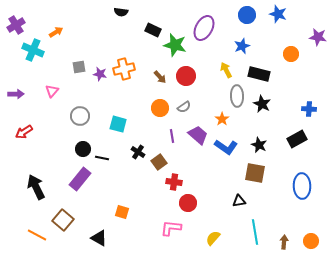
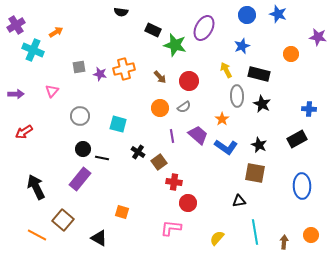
red circle at (186, 76): moved 3 px right, 5 px down
yellow semicircle at (213, 238): moved 4 px right
orange circle at (311, 241): moved 6 px up
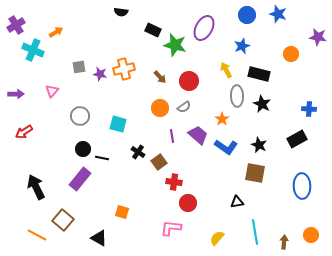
black triangle at (239, 201): moved 2 px left, 1 px down
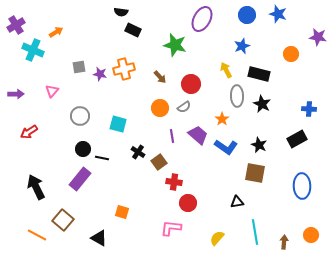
purple ellipse at (204, 28): moved 2 px left, 9 px up
black rectangle at (153, 30): moved 20 px left
red circle at (189, 81): moved 2 px right, 3 px down
red arrow at (24, 132): moved 5 px right
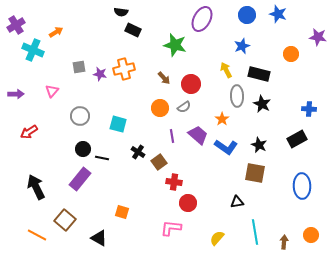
brown arrow at (160, 77): moved 4 px right, 1 px down
brown square at (63, 220): moved 2 px right
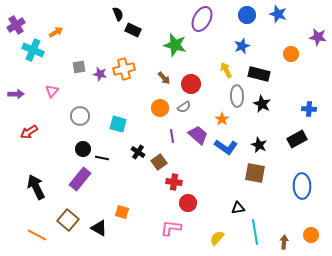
black semicircle at (121, 12): moved 3 px left, 2 px down; rotated 120 degrees counterclockwise
black triangle at (237, 202): moved 1 px right, 6 px down
brown square at (65, 220): moved 3 px right
black triangle at (99, 238): moved 10 px up
